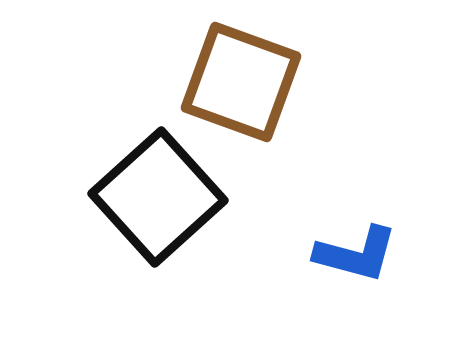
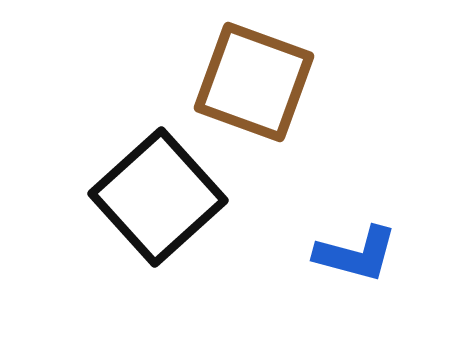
brown square: moved 13 px right
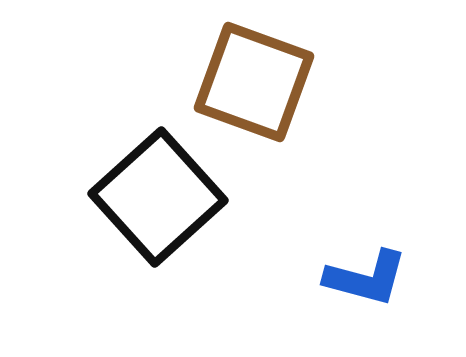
blue L-shape: moved 10 px right, 24 px down
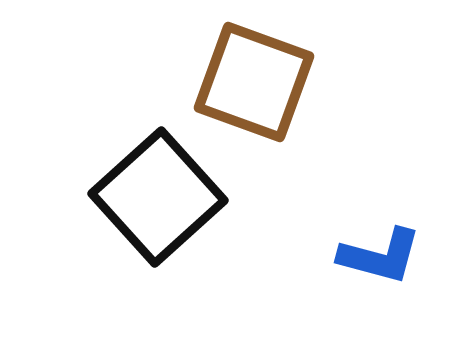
blue L-shape: moved 14 px right, 22 px up
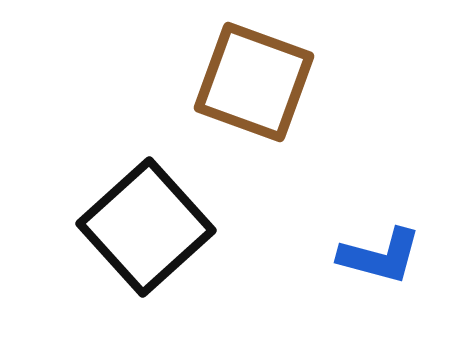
black square: moved 12 px left, 30 px down
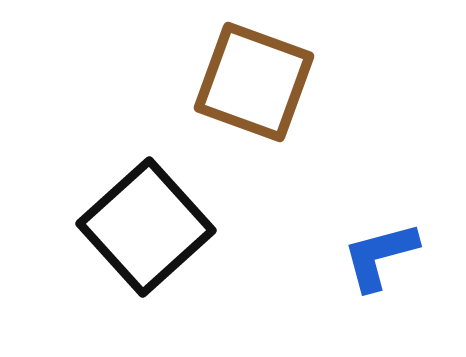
blue L-shape: rotated 150 degrees clockwise
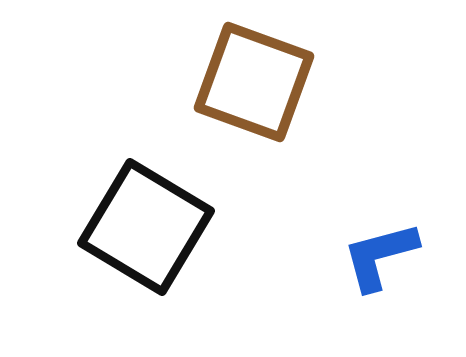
black square: rotated 17 degrees counterclockwise
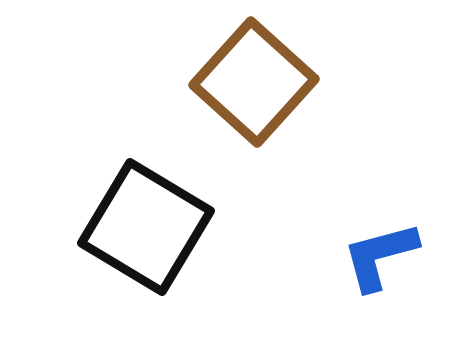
brown square: rotated 22 degrees clockwise
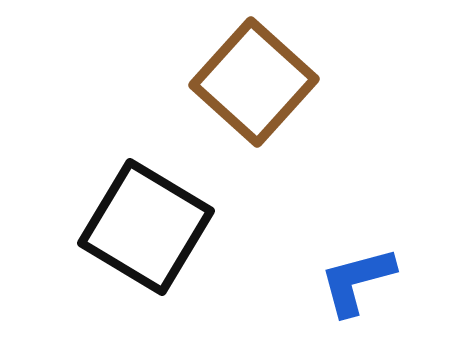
blue L-shape: moved 23 px left, 25 px down
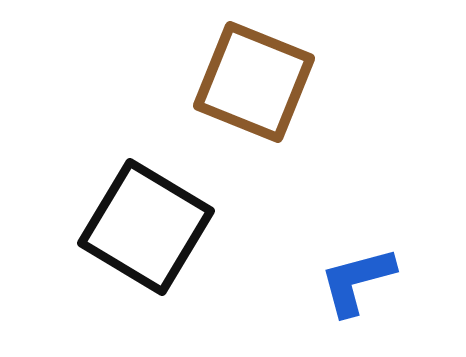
brown square: rotated 20 degrees counterclockwise
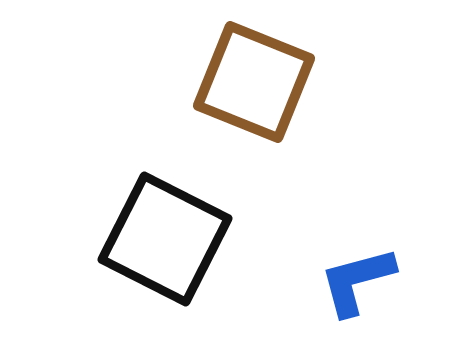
black square: moved 19 px right, 12 px down; rotated 4 degrees counterclockwise
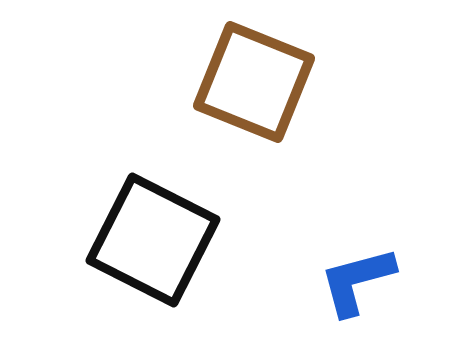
black square: moved 12 px left, 1 px down
